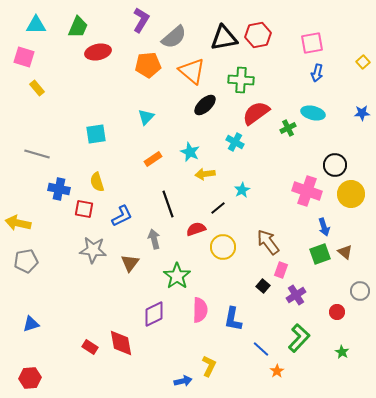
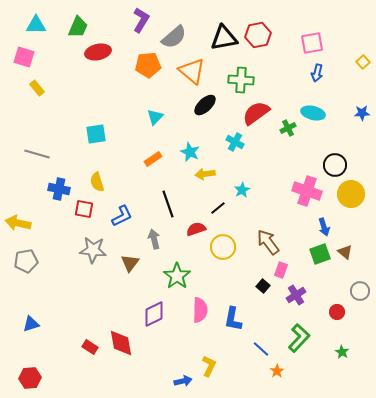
cyan triangle at (146, 117): moved 9 px right
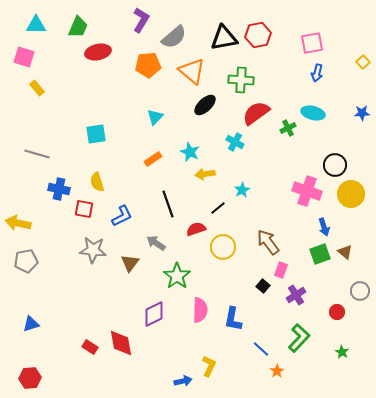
gray arrow at (154, 239): moved 2 px right, 4 px down; rotated 42 degrees counterclockwise
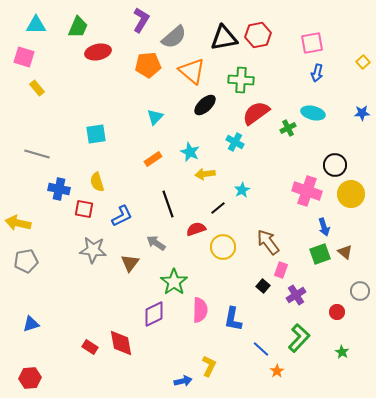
green star at (177, 276): moved 3 px left, 6 px down
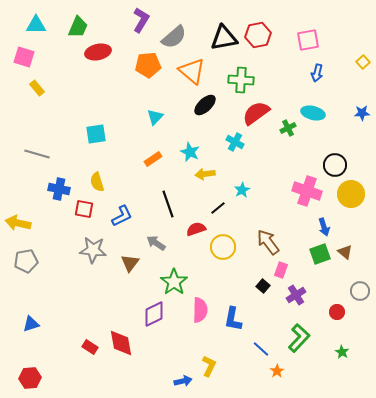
pink square at (312, 43): moved 4 px left, 3 px up
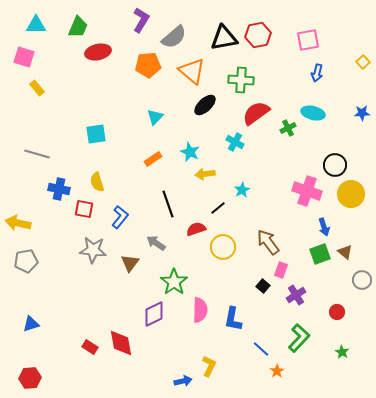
blue L-shape at (122, 216): moved 2 px left, 1 px down; rotated 25 degrees counterclockwise
gray circle at (360, 291): moved 2 px right, 11 px up
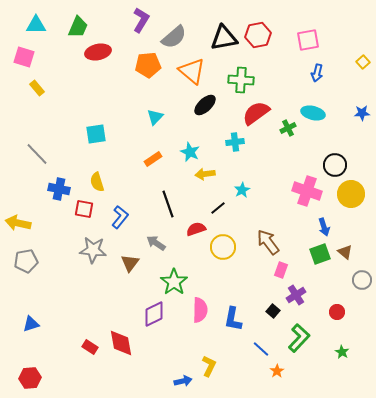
cyan cross at (235, 142): rotated 36 degrees counterclockwise
gray line at (37, 154): rotated 30 degrees clockwise
black square at (263, 286): moved 10 px right, 25 px down
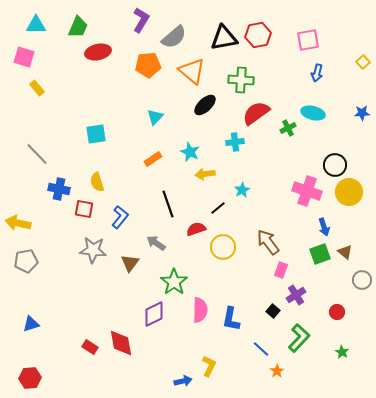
yellow circle at (351, 194): moved 2 px left, 2 px up
blue L-shape at (233, 319): moved 2 px left
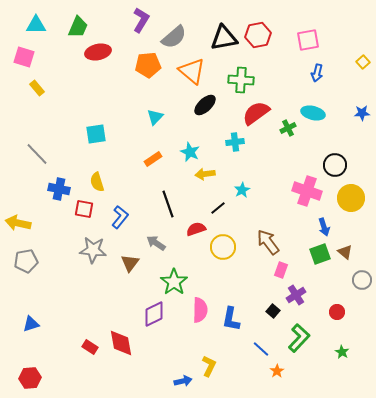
yellow circle at (349, 192): moved 2 px right, 6 px down
